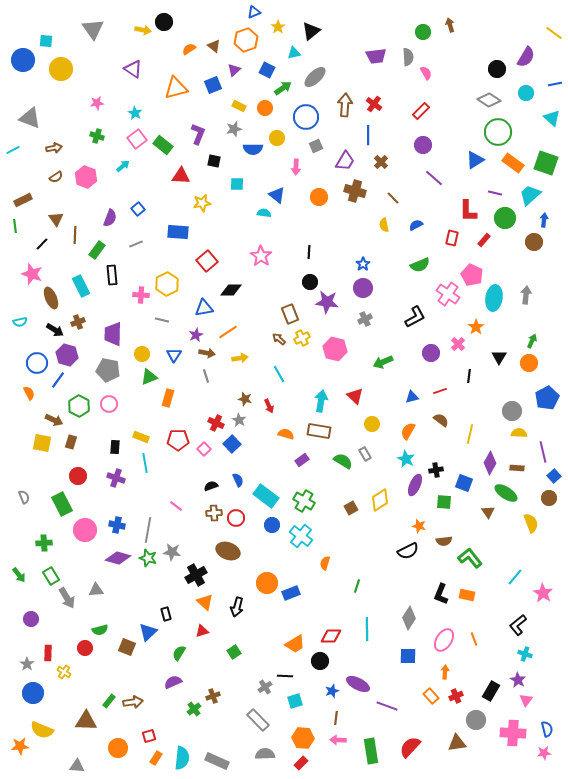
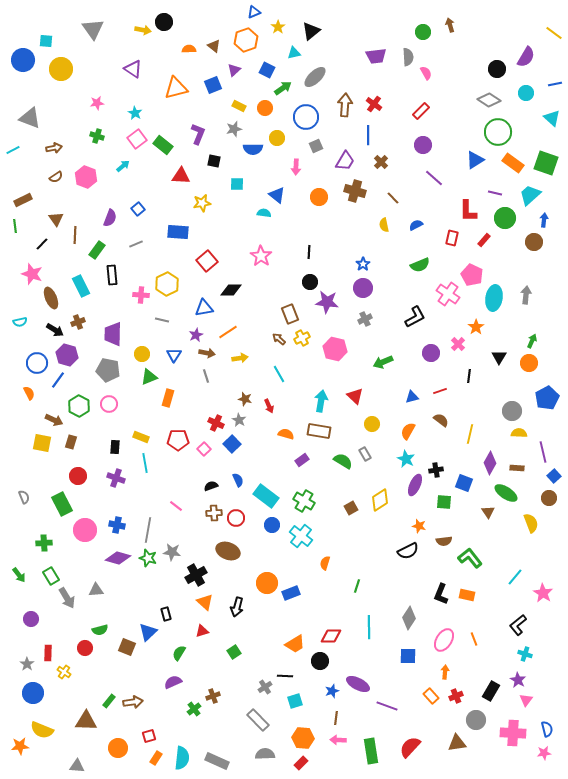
orange semicircle at (189, 49): rotated 32 degrees clockwise
cyan line at (367, 629): moved 2 px right, 2 px up
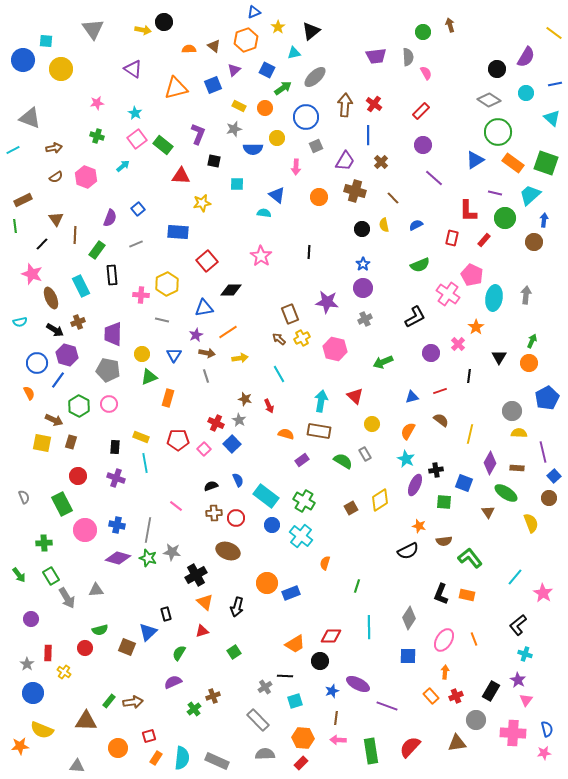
black circle at (310, 282): moved 52 px right, 53 px up
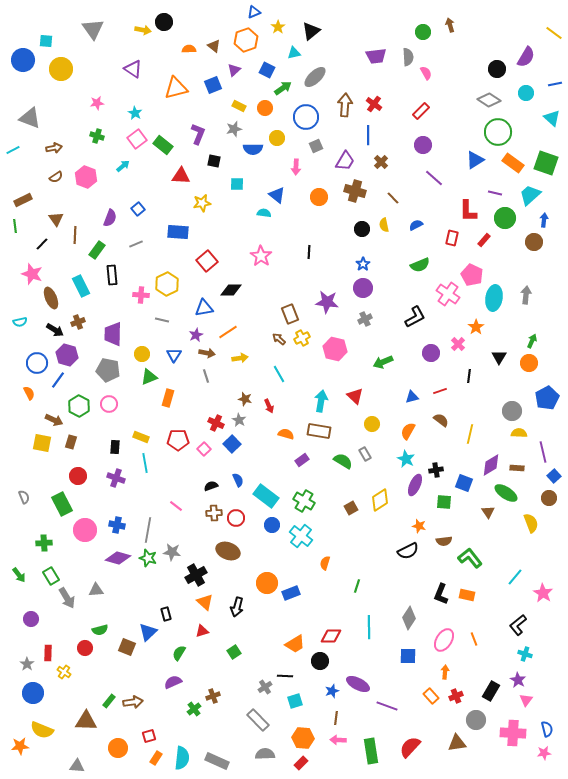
purple diamond at (490, 463): moved 1 px right, 2 px down; rotated 30 degrees clockwise
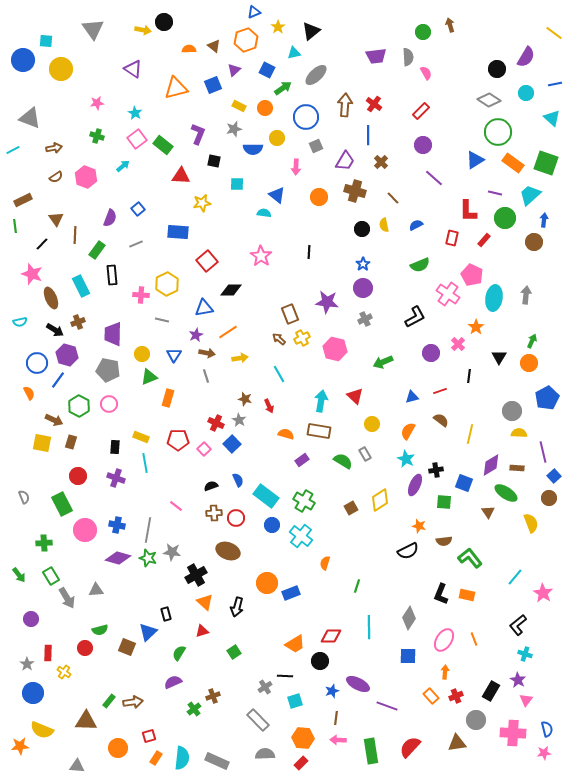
gray ellipse at (315, 77): moved 1 px right, 2 px up
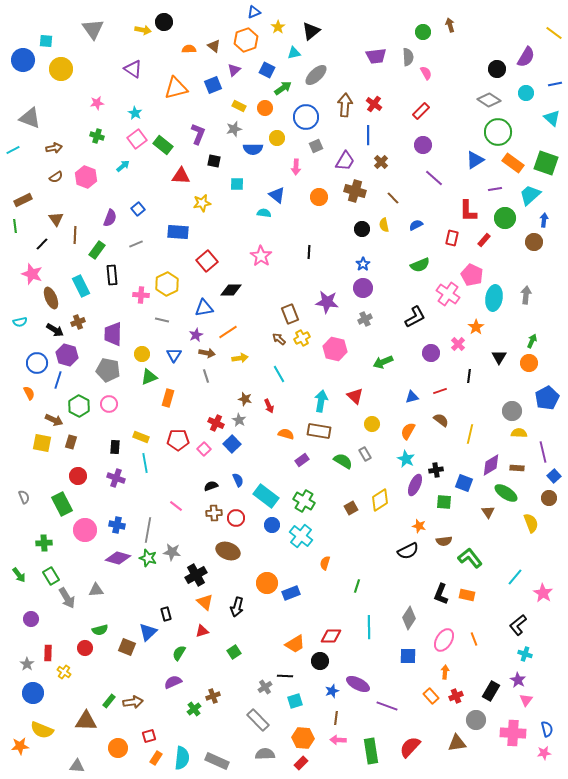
purple line at (495, 193): moved 4 px up; rotated 24 degrees counterclockwise
blue line at (58, 380): rotated 18 degrees counterclockwise
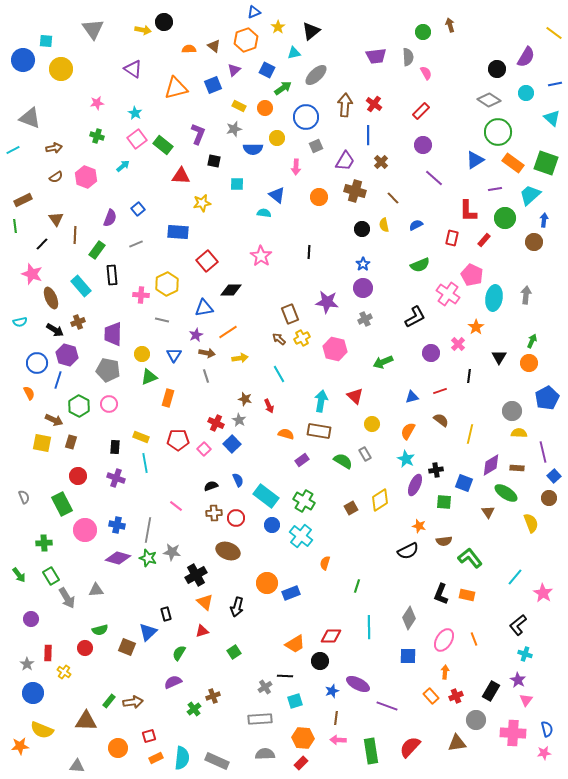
cyan rectangle at (81, 286): rotated 15 degrees counterclockwise
gray rectangle at (258, 720): moved 2 px right, 1 px up; rotated 50 degrees counterclockwise
orange rectangle at (156, 758): rotated 32 degrees clockwise
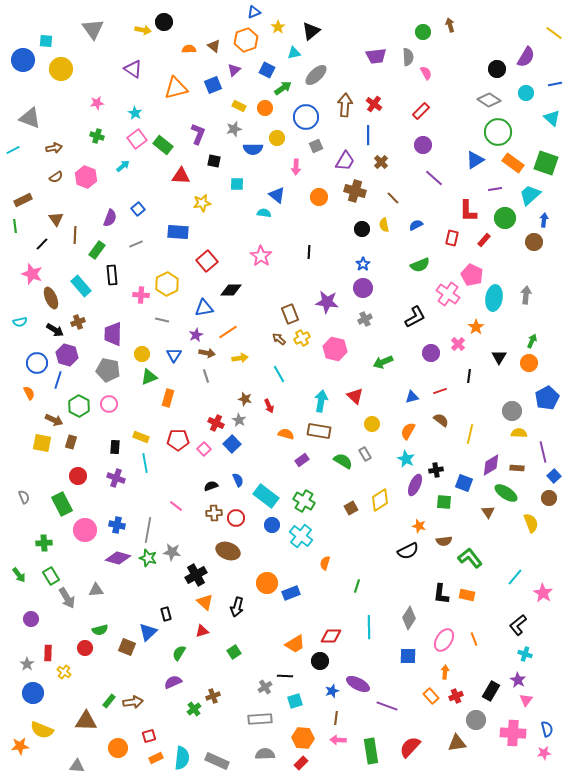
black L-shape at (441, 594): rotated 15 degrees counterclockwise
